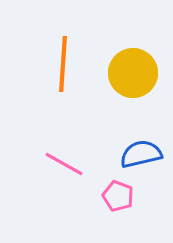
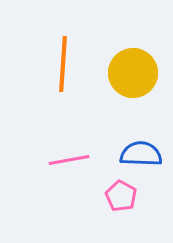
blue semicircle: rotated 15 degrees clockwise
pink line: moved 5 px right, 4 px up; rotated 39 degrees counterclockwise
pink pentagon: moved 3 px right; rotated 8 degrees clockwise
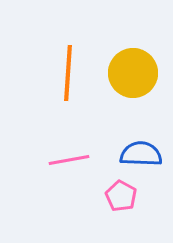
orange line: moved 5 px right, 9 px down
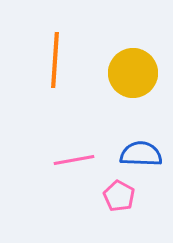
orange line: moved 13 px left, 13 px up
pink line: moved 5 px right
pink pentagon: moved 2 px left
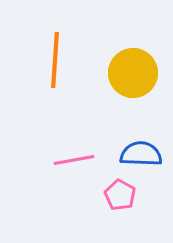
pink pentagon: moved 1 px right, 1 px up
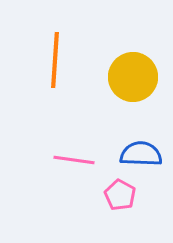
yellow circle: moved 4 px down
pink line: rotated 18 degrees clockwise
